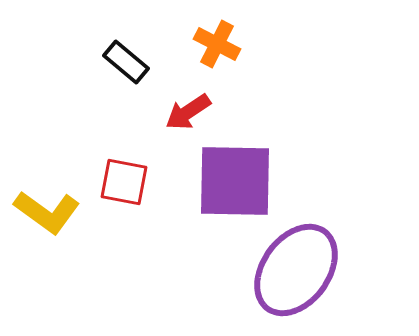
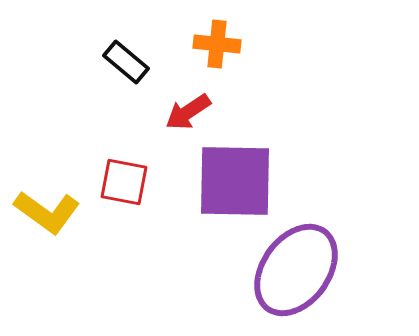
orange cross: rotated 21 degrees counterclockwise
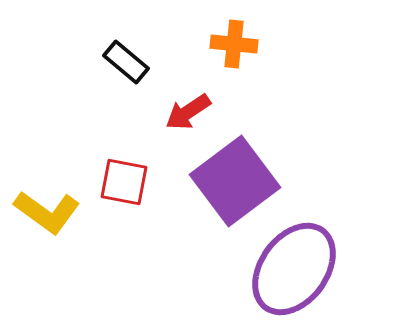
orange cross: moved 17 px right
purple square: rotated 38 degrees counterclockwise
purple ellipse: moved 2 px left, 1 px up
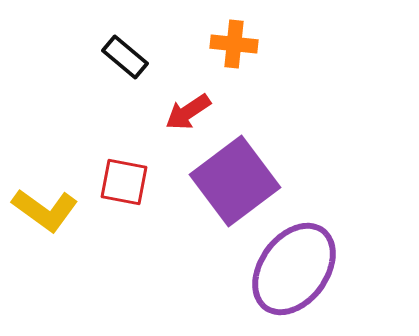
black rectangle: moved 1 px left, 5 px up
yellow L-shape: moved 2 px left, 2 px up
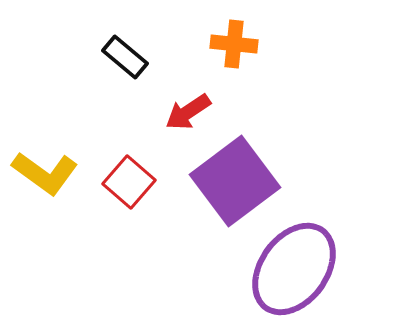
red square: moved 5 px right; rotated 30 degrees clockwise
yellow L-shape: moved 37 px up
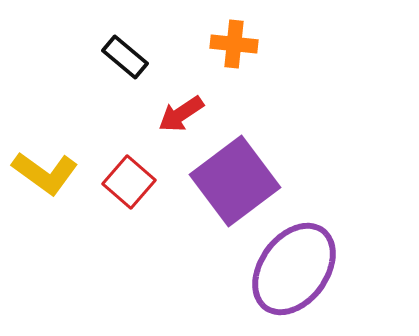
red arrow: moved 7 px left, 2 px down
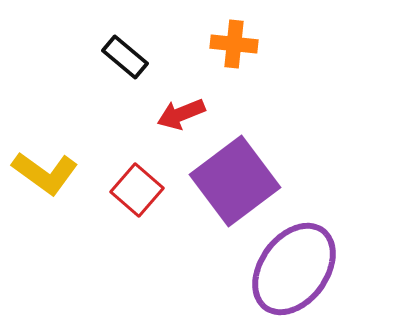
red arrow: rotated 12 degrees clockwise
red square: moved 8 px right, 8 px down
